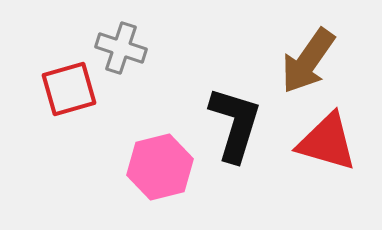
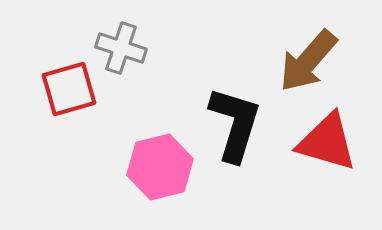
brown arrow: rotated 6 degrees clockwise
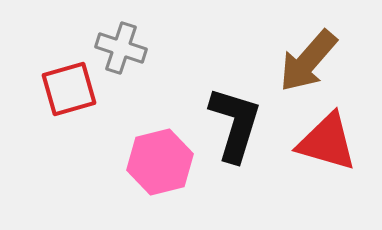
pink hexagon: moved 5 px up
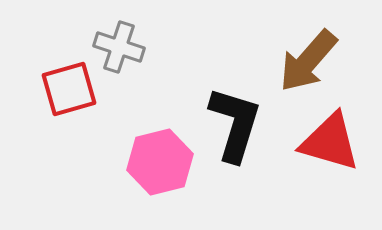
gray cross: moved 2 px left, 1 px up
red triangle: moved 3 px right
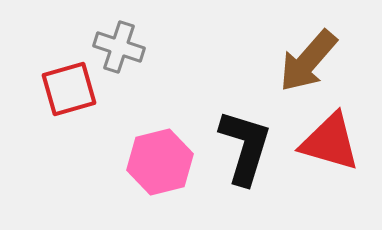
black L-shape: moved 10 px right, 23 px down
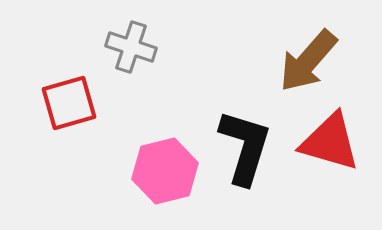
gray cross: moved 12 px right
red square: moved 14 px down
pink hexagon: moved 5 px right, 9 px down
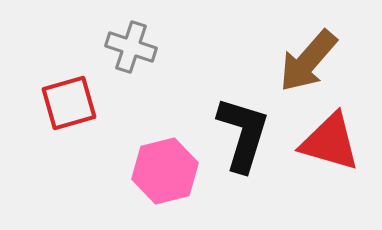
black L-shape: moved 2 px left, 13 px up
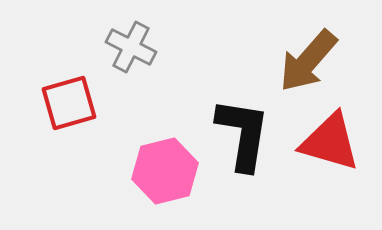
gray cross: rotated 9 degrees clockwise
black L-shape: rotated 8 degrees counterclockwise
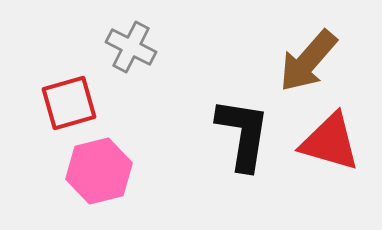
pink hexagon: moved 66 px left
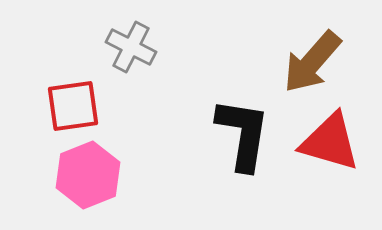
brown arrow: moved 4 px right, 1 px down
red square: moved 4 px right, 3 px down; rotated 8 degrees clockwise
pink hexagon: moved 11 px left, 4 px down; rotated 8 degrees counterclockwise
